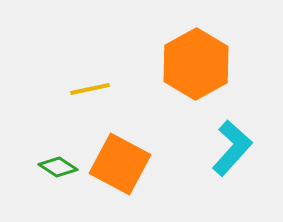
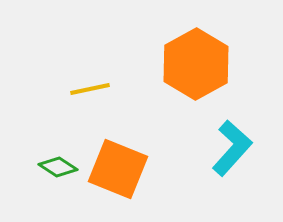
orange square: moved 2 px left, 5 px down; rotated 6 degrees counterclockwise
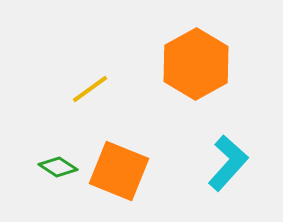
yellow line: rotated 24 degrees counterclockwise
cyan L-shape: moved 4 px left, 15 px down
orange square: moved 1 px right, 2 px down
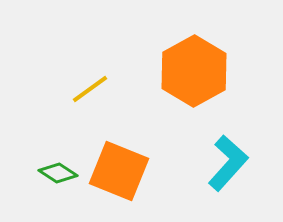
orange hexagon: moved 2 px left, 7 px down
green diamond: moved 6 px down
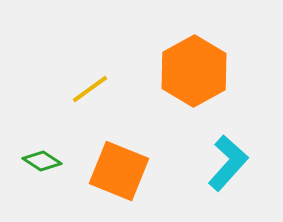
green diamond: moved 16 px left, 12 px up
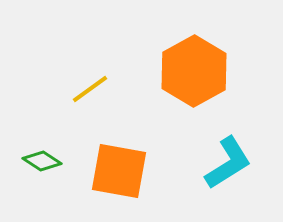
cyan L-shape: rotated 16 degrees clockwise
orange square: rotated 12 degrees counterclockwise
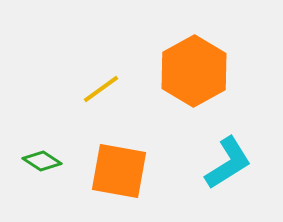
yellow line: moved 11 px right
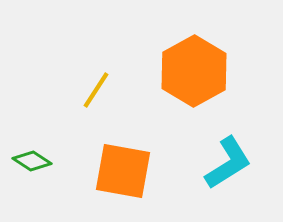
yellow line: moved 5 px left, 1 px down; rotated 21 degrees counterclockwise
green diamond: moved 10 px left
orange square: moved 4 px right
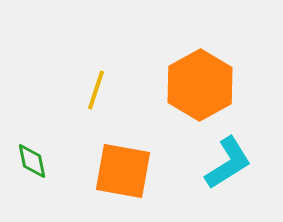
orange hexagon: moved 6 px right, 14 px down
yellow line: rotated 15 degrees counterclockwise
green diamond: rotated 45 degrees clockwise
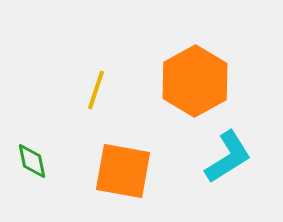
orange hexagon: moved 5 px left, 4 px up
cyan L-shape: moved 6 px up
